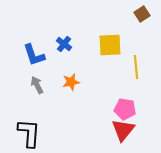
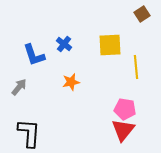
gray arrow: moved 18 px left, 2 px down; rotated 66 degrees clockwise
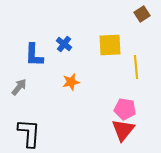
blue L-shape: rotated 20 degrees clockwise
